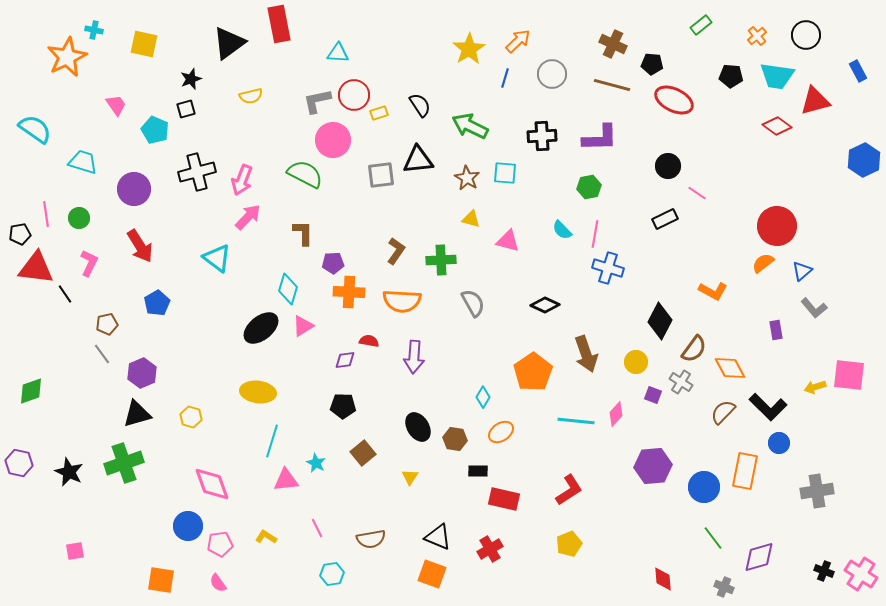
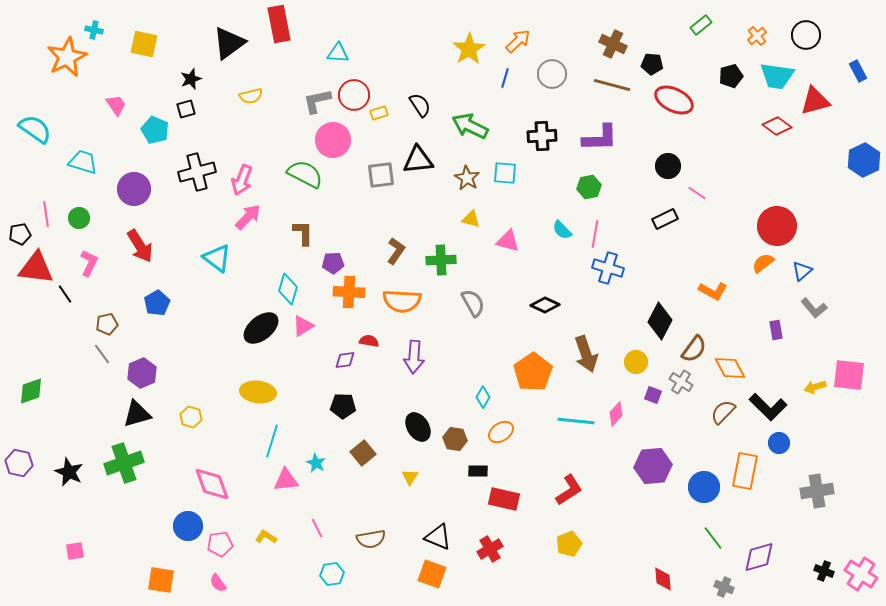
black pentagon at (731, 76): rotated 20 degrees counterclockwise
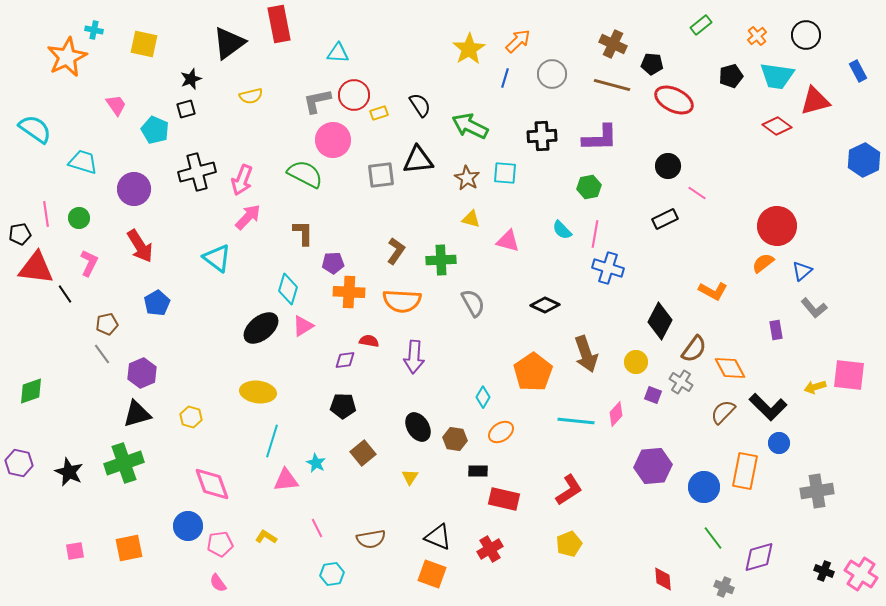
orange square at (161, 580): moved 32 px left, 32 px up; rotated 20 degrees counterclockwise
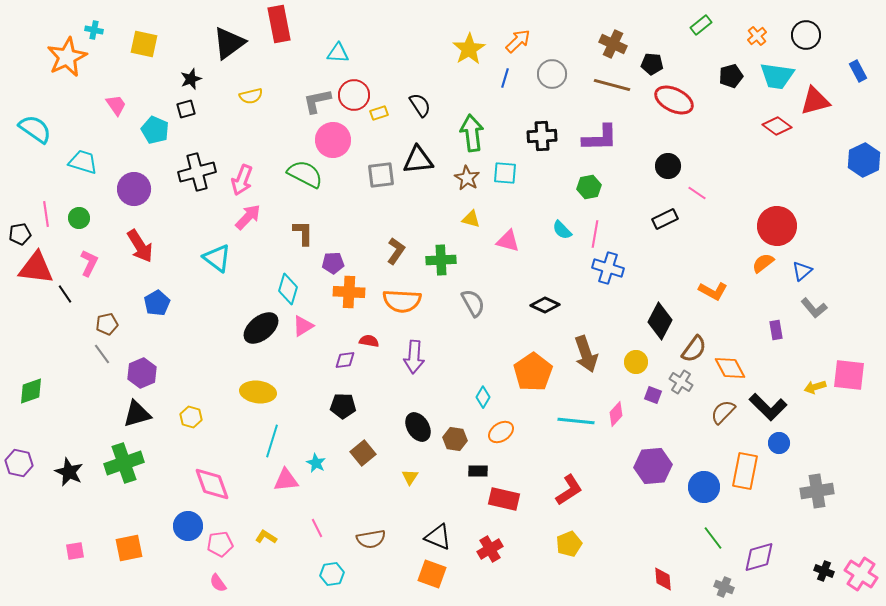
green arrow at (470, 126): moved 2 px right, 7 px down; rotated 57 degrees clockwise
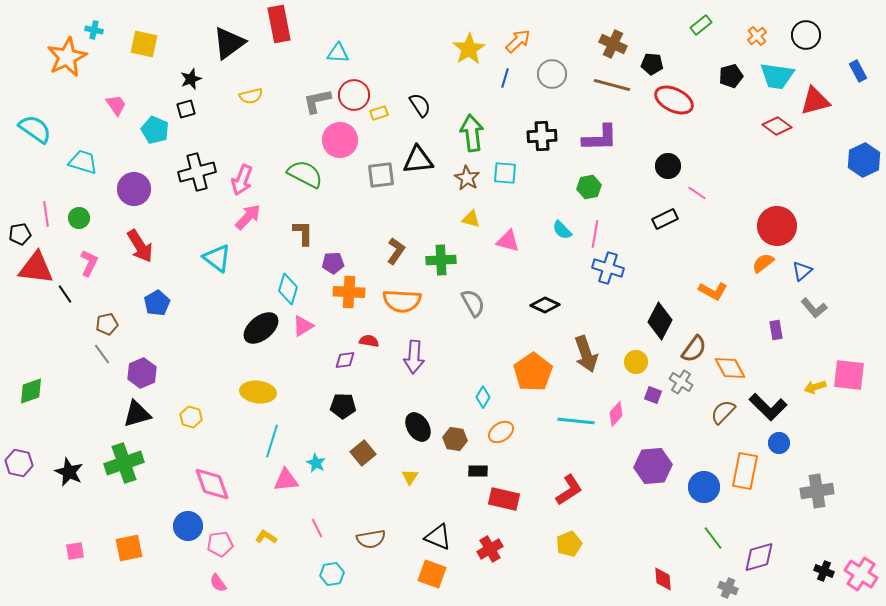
pink circle at (333, 140): moved 7 px right
gray cross at (724, 587): moved 4 px right, 1 px down
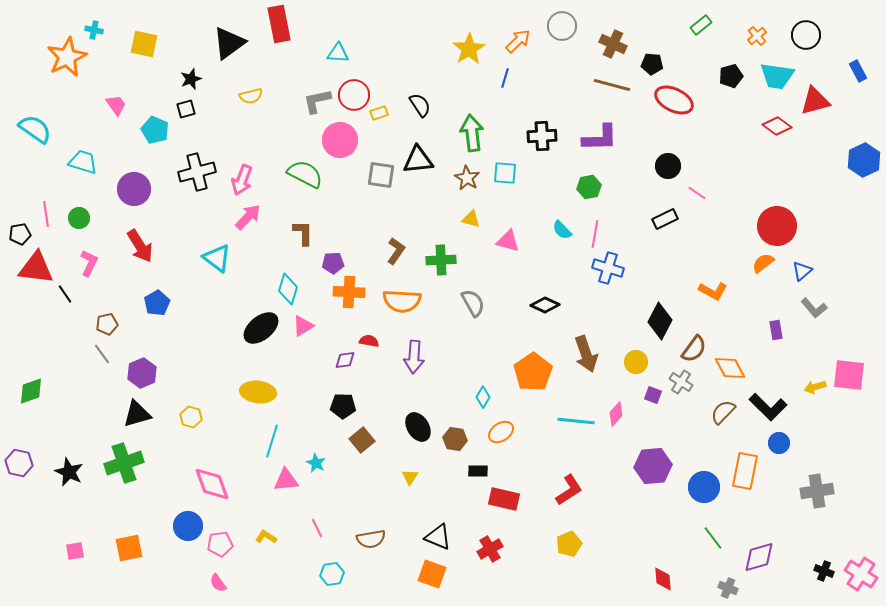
gray circle at (552, 74): moved 10 px right, 48 px up
gray square at (381, 175): rotated 16 degrees clockwise
brown square at (363, 453): moved 1 px left, 13 px up
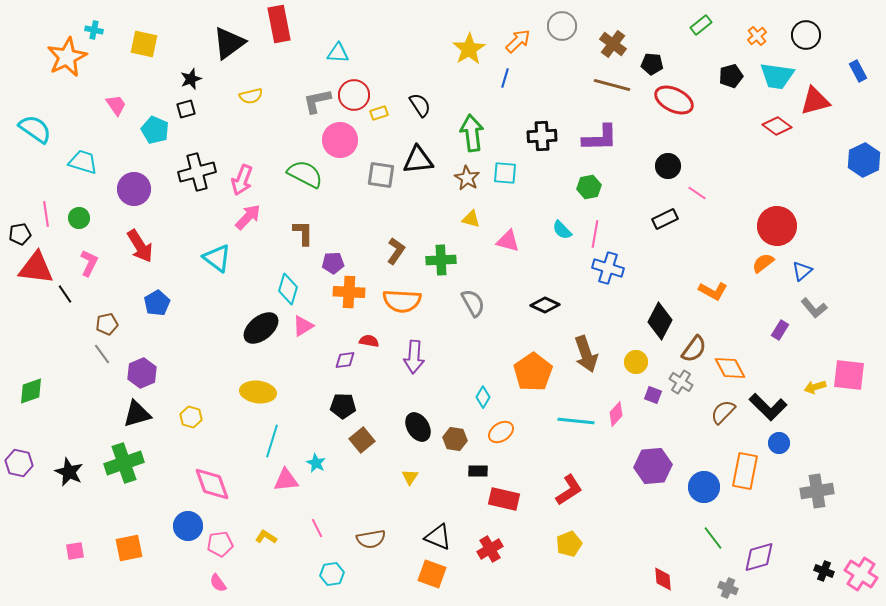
brown cross at (613, 44): rotated 12 degrees clockwise
purple rectangle at (776, 330): moved 4 px right; rotated 42 degrees clockwise
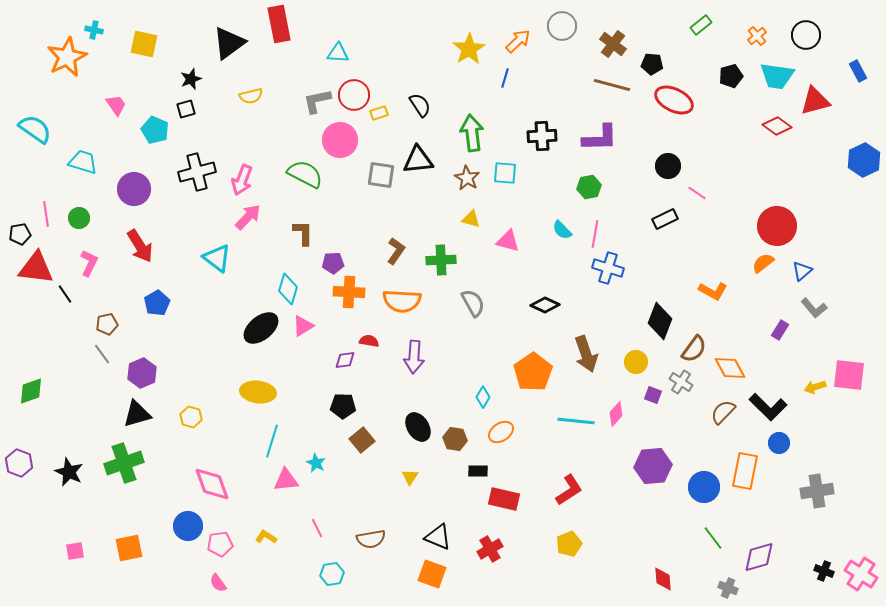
black diamond at (660, 321): rotated 6 degrees counterclockwise
purple hexagon at (19, 463): rotated 8 degrees clockwise
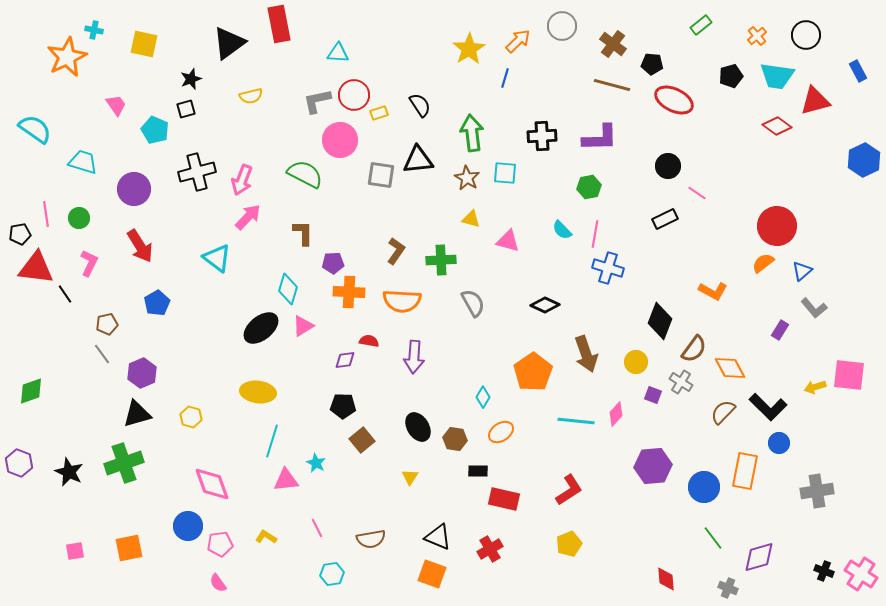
red diamond at (663, 579): moved 3 px right
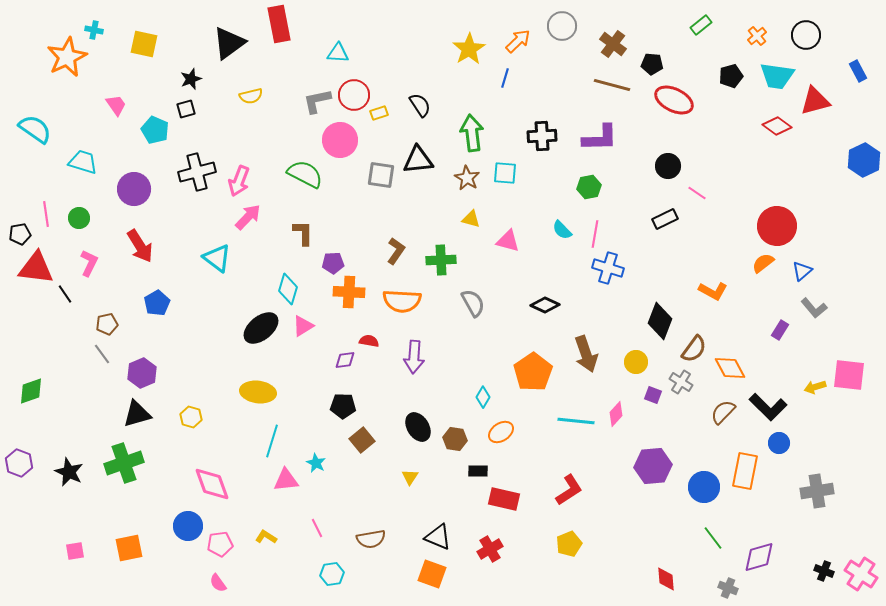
pink arrow at (242, 180): moved 3 px left, 1 px down
